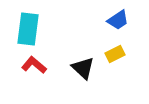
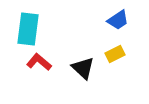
red L-shape: moved 5 px right, 3 px up
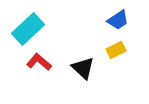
cyan rectangle: rotated 40 degrees clockwise
yellow rectangle: moved 1 px right, 4 px up
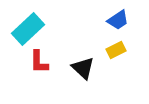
red L-shape: rotated 130 degrees counterclockwise
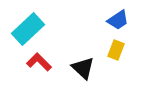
yellow rectangle: rotated 42 degrees counterclockwise
red L-shape: rotated 135 degrees clockwise
